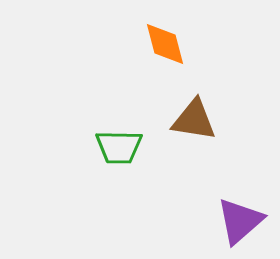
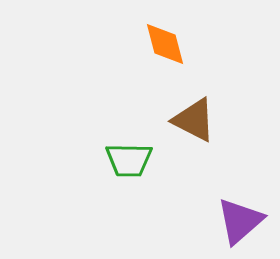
brown triangle: rotated 18 degrees clockwise
green trapezoid: moved 10 px right, 13 px down
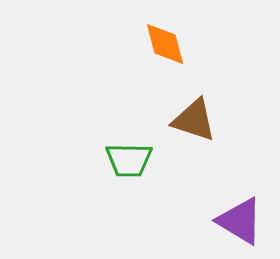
brown triangle: rotated 9 degrees counterclockwise
purple triangle: rotated 48 degrees counterclockwise
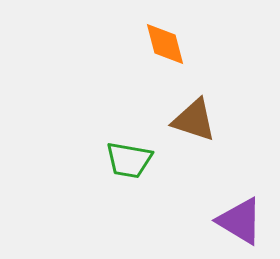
green trapezoid: rotated 9 degrees clockwise
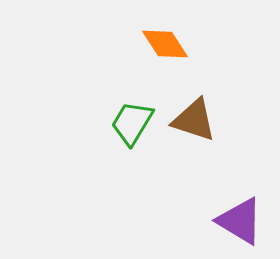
orange diamond: rotated 18 degrees counterclockwise
green trapezoid: moved 3 px right, 37 px up; rotated 111 degrees clockwise
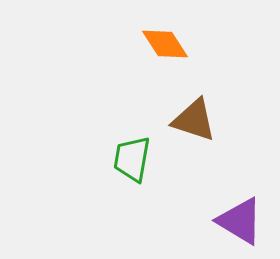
green trapezoid: moved 36 px down; rotated 21 degrees counterclockwise
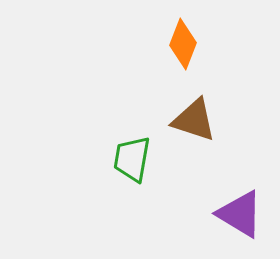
orange diamond: moved 18 px right; rotated 54 degrees clockwise
purple triangle: moved 7 px up
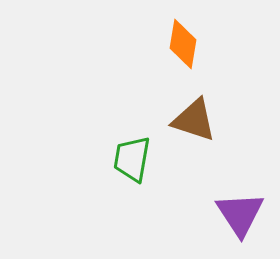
orange diamond: rotated 12 degrees counterclockwise
purple triangle: rotated 26 degrees clockwise
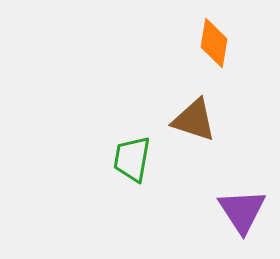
orange diamond: moved 31 px right, 1 px up
purple triangle: moved 2 px right, 3 px up
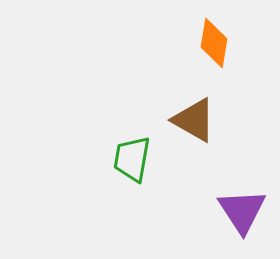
brown triangle: rotated 12 degrees clockwise
